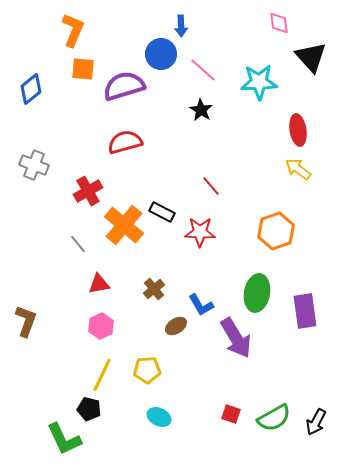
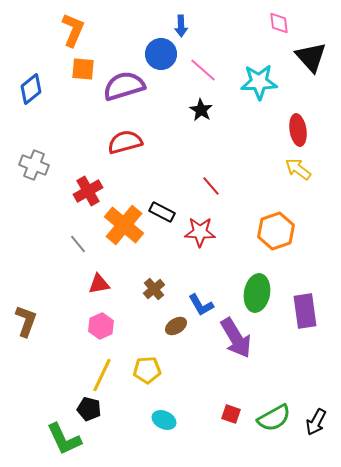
cyan ellipse: moved 5 px right, 3 px down
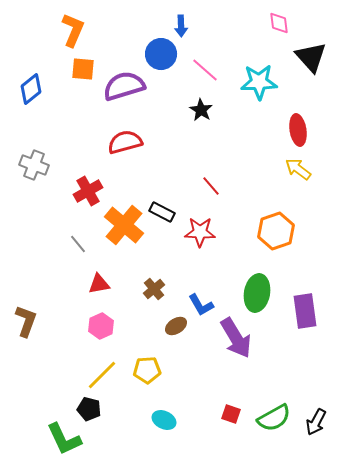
pink line: moved 2 px right
yellow line: rotated 20 degrees clockwise
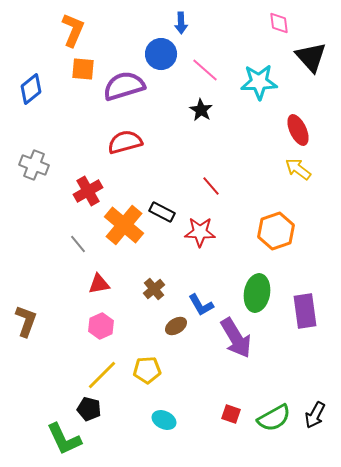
blue arrow: moved 3 px up
red ellipse: rotated 16 degrees counterclockwise
black arrow: moved 1 px left, 7 px up
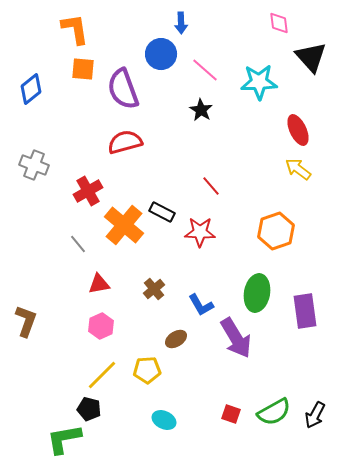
orange L-shape: moved 2 px right, 1 px up; rotated 32 degrees counterclockwise
purple semicircle: moved 1 px left, 3 px down; rotated 93 degrees counterclockwise
brown ellipse: moved 13 px down
green semicircle: moved 6 px up
green L-shape: rotated 105 degrees clockwise
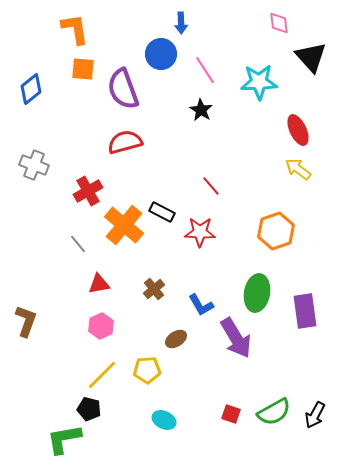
pink line: rotated 16 degrees clockwise
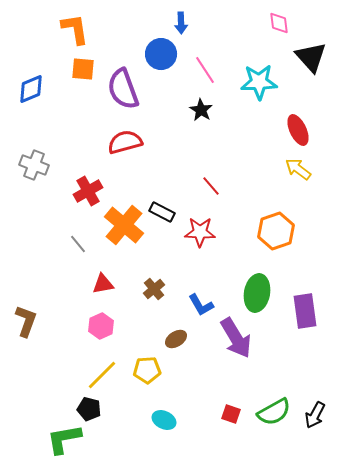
blue diamond: rotated 16 degrees clockwise
red triangle: moved 4 px right
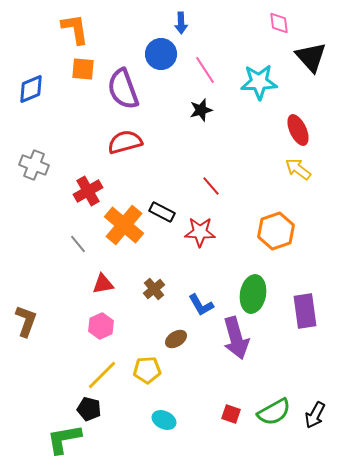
black star: rotated 25 degrees clockwise
green ellipse: moved 4 px left, 1 px down
purple arrow: rotated 15 degrees clockwise
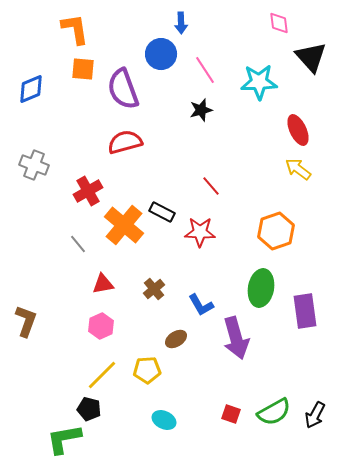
green ellipse: moved 8 px right, 6 px up
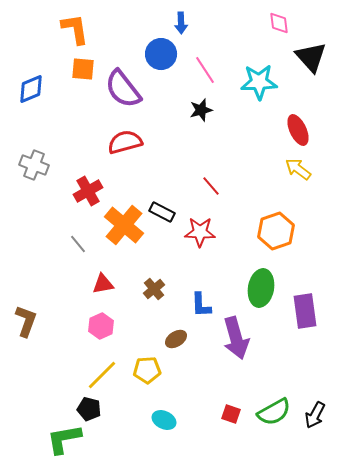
purple semicircle: rotated 18 degrees counterclockwise
blue L-shape: rotated 28 degrees clockwise
